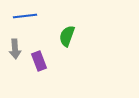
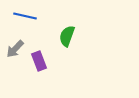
blue line: rotated 20 degrees clockwise
gray arrow: rotated 48 degrees clockwise
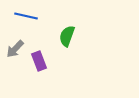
blue line: moved 1 px right
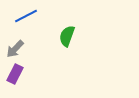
blue line: rotated 40 degrees counterclockwise
purple rectangle: moved 24 px left, 13 px down; rotated 48 degrees clockwise
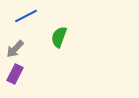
green semicircle: moved 8 px left, 1 px down
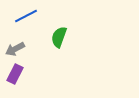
gray arrow: rotated 18 degrees clockwise
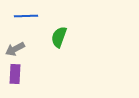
blue line: rotated 25 degrees clockwise
purple rectangle: rotated 24 degrees counterclockwise
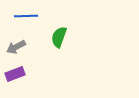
gray arrow: moved 1 px right, 2 px up
purple rectangle: rotated 66 degrees clockwise
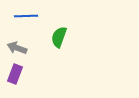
gray arrow: moved 1 px right, 1 px down; rotated 48 degrees clockwise
purple rectangle: rotated 48 degrees counterclockwise
